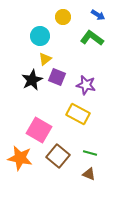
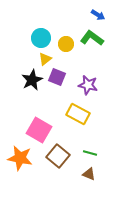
yellow circle: moved 3 px right, 27 px down
cyan circle: moved 1 px right, 2 px down
purple star: moved 2 px right
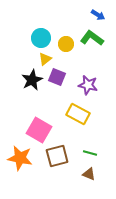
brown square: moved 1 px left; rotated 35 degrees clockwise
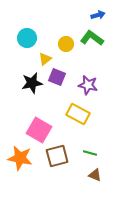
blue arrow: rotated 48 degrees counterclockwise
cyan circle: moved 14 px left
black star: moved 3 px down; rotated 15 degrees clockwise
brown triangle: moved 6 px right, 1 px down
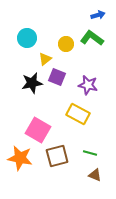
pink square: moved 1 px left
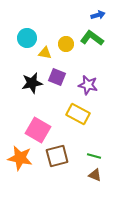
yellow triangle: moved 6 px up; rotated 48 degrees clockwise
green line: moved 4 px right, 3 px down
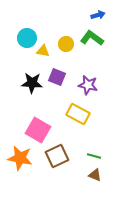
yellow triangle: moved 2 px left, 2 px up
black star: rotated 15 degrees clockwise
brown square: rotated 10 degrees counterclockwise
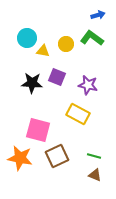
pink square: rotated 15 degrees counterclockwise
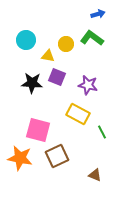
blue arrow: moved 1 px up
cyan circle: moved 1 px left, 2 px down
yellow triangle: moved 5 px right, 5 px down
green line: moved 8 px right, 24 px up; rotated 48 degrees clockwise
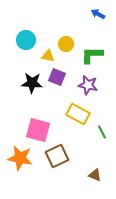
blue arrow: rotated 136 degrees counterclockwise
green L-shape: moved 17 px down; rotated 35 degrees counterclockwise
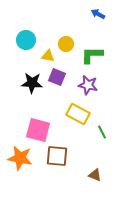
brown square: rotated 30 degrees clockwise
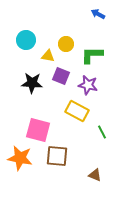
purple square: moved 4 px right, 1 px up
yellow rectangle: moved 1 px left, 3 px up
